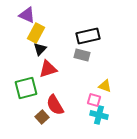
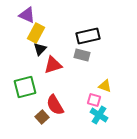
red triangle: moved 5 px right, 4 px up
green square: moved 1 px left, 1 px up
cyan cross: rotated 18 degrees clockwise
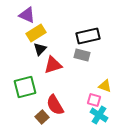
yellow rectangle: rotated 30 degrees clockwise
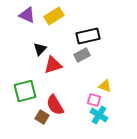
yellow rectangle: moved 18 px right, 17 px up
gray rectangle: rotated 42 degrees counterclockwise
green square: moved 4 px down
brown square: rotated 16 degrees counterclockwise
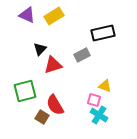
black rectangle: moved 15 px right, 3 px up
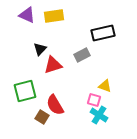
yellow rectangle: rotated 24 degrees clockwise
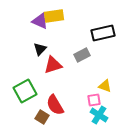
purple triangle: moved 13 px right, 6 px down
green square: rotated 15 degrees counterclockwise
pink square: rotated 24 degrees counterclockwise
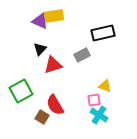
green square: moved 4 px left
